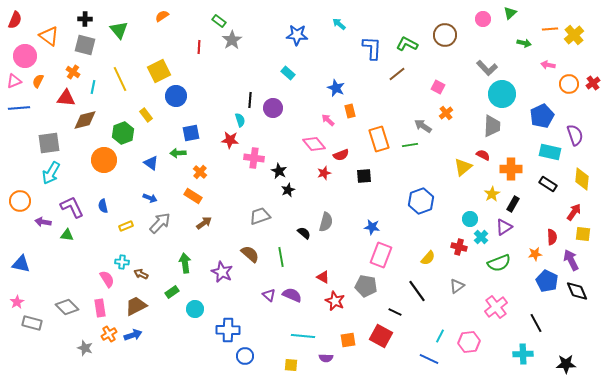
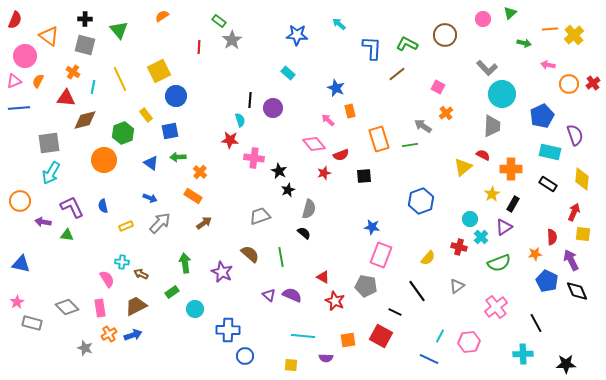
blue square at (191, 133): moved 21 px left, 2 px up
green arrow at (178, 153): moved 4 px down
red arrow at (574, 212): rotated 12 degrees counterclockwise
gray semicircle at (326, 222): moved 17 px left, 13 px up
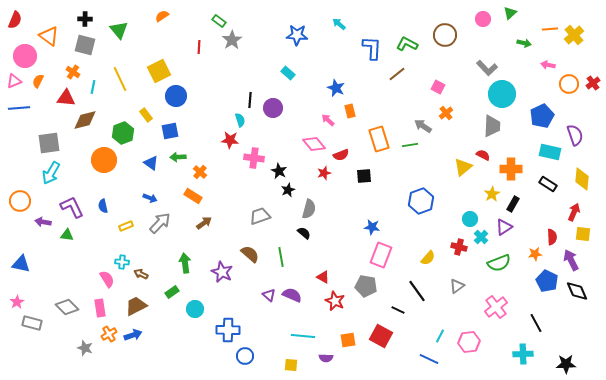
black line at (395, 312): moved 3 px right, 2 px up
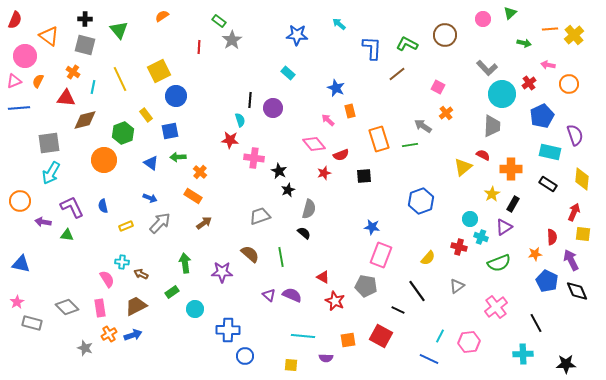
red cross at (593, 83): moved 64 px left
cyan cross at (481, 237): rotated 24 degrees counterclockwise
purple star at (222, 272): rotated 25 degrees counterclockwise
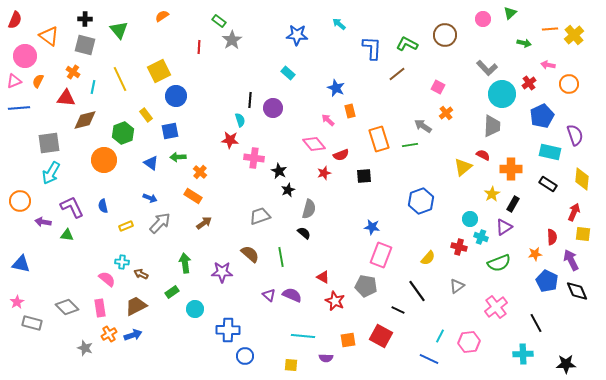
pink semicircle at (107, 279): rotated 18 degrees counterclockwise
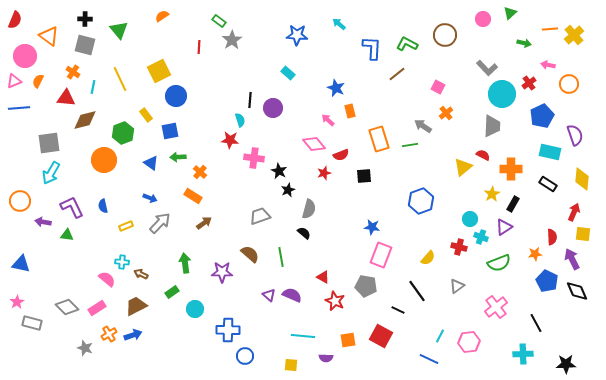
purple arrow at (571, 260): moved 1 px right, 1 px up
pink rectangle at (100, 308): moved 3 px left; rotated 66 degrees clockwise
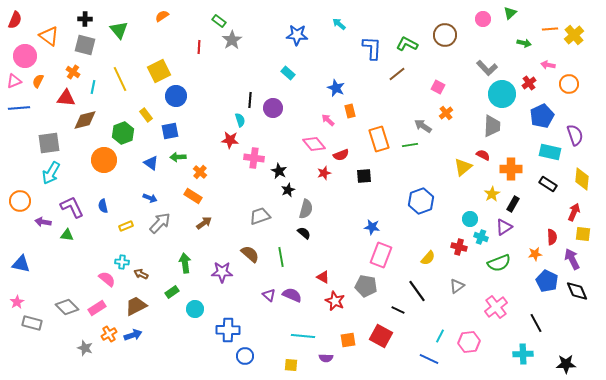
gray semicircle at (309, 209): moved 3 px left
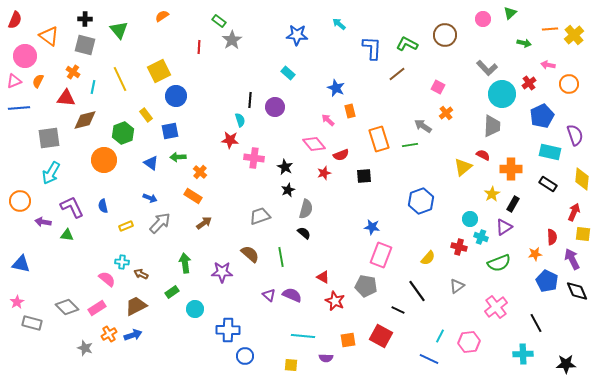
purple circle at (273, 108): moved 2 px right, 1 px up
gray square at (49, 143): moved 5 px up
black star at (279, 171): moved 6 px right, 4 px up
